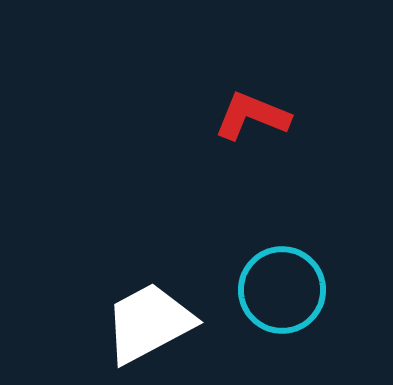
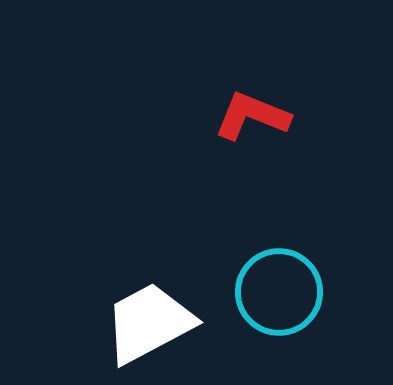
cyan circle: moved 3 px left, 2 px down
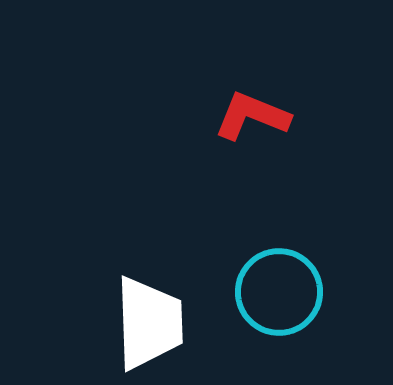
white trapezoid: rotated 116 degrees clockwise
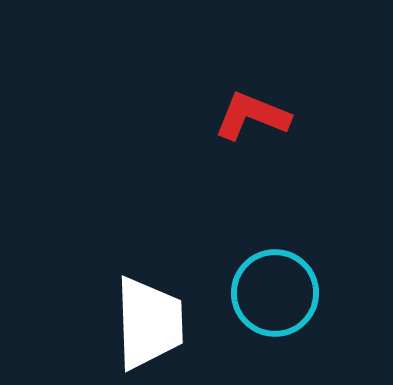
cyan circle: moved 4 px left, 1 px down
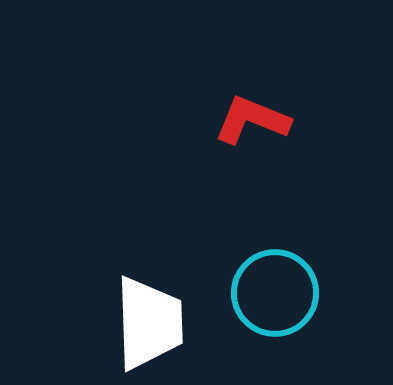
red L-shape: moved 4 px down
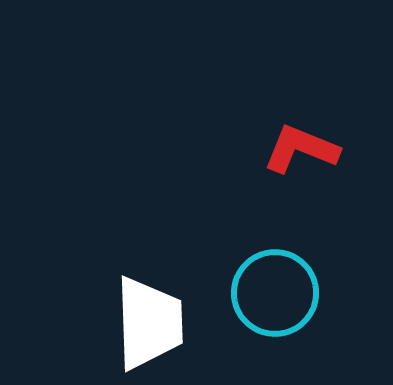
red L-shape: moved 49 px right, 29 px down
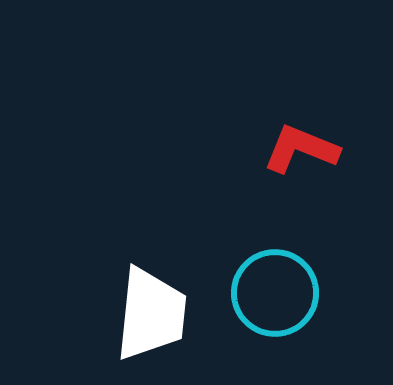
white trapezoid: moved 2 px right, 9 px up; rotated 8 degrees clockwise
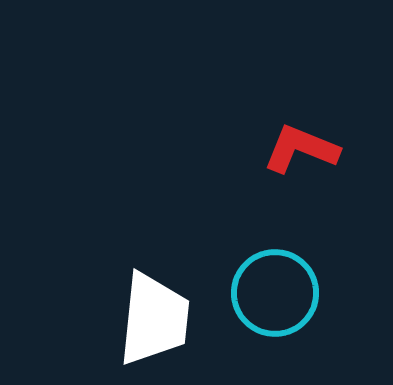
white trapezoid: moved 3 px right, 5 px down
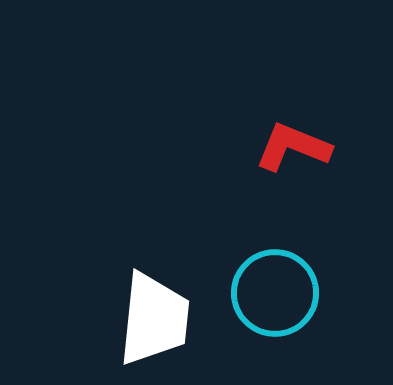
red L-shape: moved 8 px left, 2 px up
